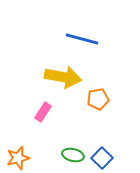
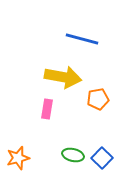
pink rectangle: moved 4 px right, 3 px up; rotated 24 degrees counterclockwise
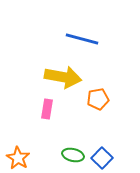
orange star: rotated 25 degrees counterclockwise
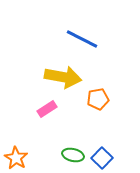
blue line: rotated 12 degrees clockwise
pink rectangle: rotated 48 degrees clockwise
orange star: moved 2 px left
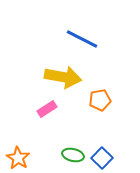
orange pentagon: moved 2 px right, 1 px down
orange star: moved 2 px right
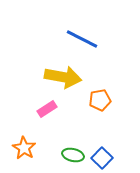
orange star: moved 6 px right, 10 px up
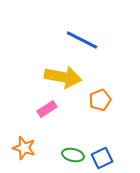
blue line: moved 1 px down
orange pentagon: rotated 10 degrees counterclockwise
orange star: rotated 15 degrees counterclockwise
blue square: rotated 20 degrees clockwise
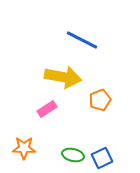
orange star: rotated 15 degrees counterclockwise
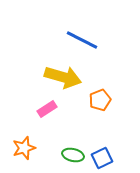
yellow arrow: rotated 6 degrees clockwise
orange star: rotated 20 degrees counterclockwise
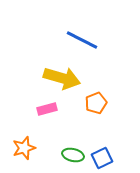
yellow arrow: moved 1 px left, 1 px down
orange pentagon: moved 4 px left, 3 px down
pink rectangle: rotated 18 degrees clockwise
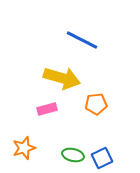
orange pentagon: moved 1 px down; rotated 15 degrees clockwise
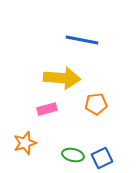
blue line: rotated 16 degrees counterclockwise
yellow arrow: rotated 12 degrees counterclockwise
orange star: moved 1 px right, 5 px up
